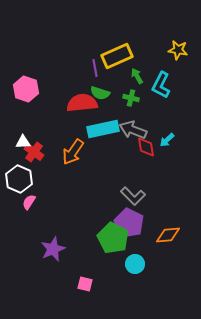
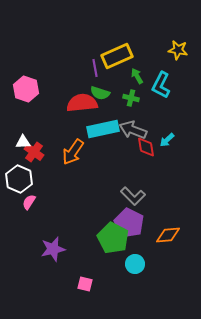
purple star: rotated 10 degrees clockwise
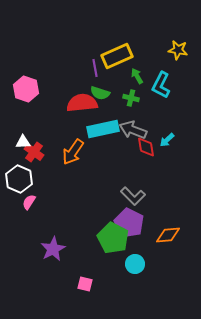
purple star: rotated 15 degrees counterclockwise
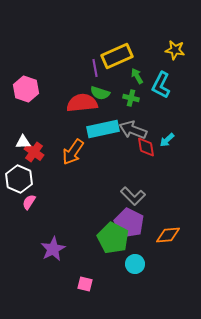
yellow star: moved 3 px left
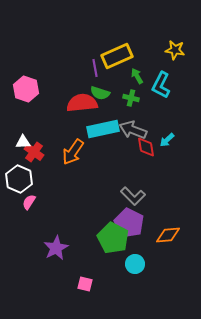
purple star: moved 3 px right, 1 px up
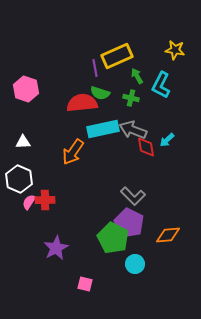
red cross: moved 11 px right, 48 px down; rotated 36 degrees counterclockwise
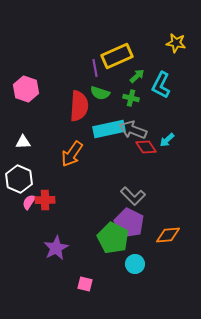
yellow star: moved 1 px right, 7 px up
green arrow: rotated 77 degrees clockwise
red semicircle: moved 3 px left, 3 px down; rotated 100 degrees clockwise
cyan rectangle: moved 6 px right
red diamond: rotated 25 degrees counterclockwise
orange arrow: moved 1 px left, 2 px down
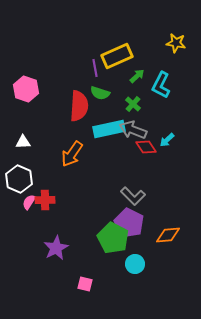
green cross: moved 2 px right, 6 px down; rotated 28 degrees clockwise
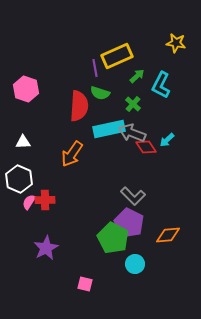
gray arrow: moved 1 px left, 3 px down
purple star: moved 10 px left
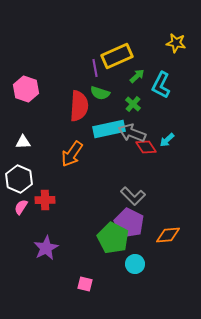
pink semicircle: moved 8 px left, 5 px down
